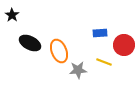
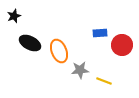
black star: moved 2 px right, 1 px down; rotated 16 degrees clockwise
red circle: moved 2 px left
yellow line: moved 19 px down
gray star: moved 2 px right
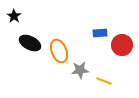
black star: rotated 16 degrees counterclockwise
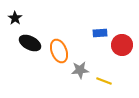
black star: moved 1 px right, 2 px down
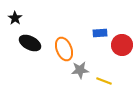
orange ellipse: moved 5 px right, 2 px up
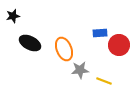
black star: moved 2 px left, 2 px up; rotated 24 degrees clockwise
red circle: moved 3 px left
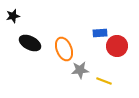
red circle: moved 2 px left, 1 px down
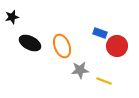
black star: moved 1 px left, 1 px down
blue rectangle: rotated 24 degrees clockwise
orange ellipse: moved 2 px left, 3 px up
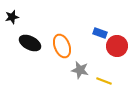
gray star: rotated 18 degrees clockwise
